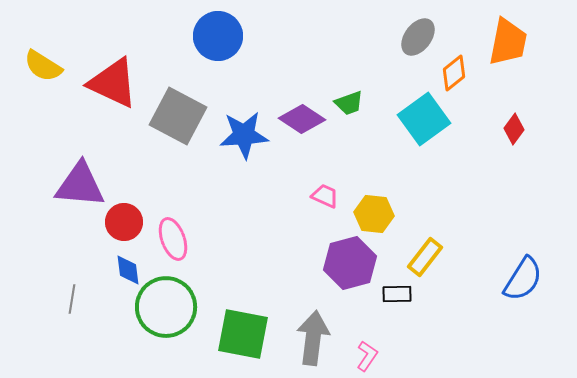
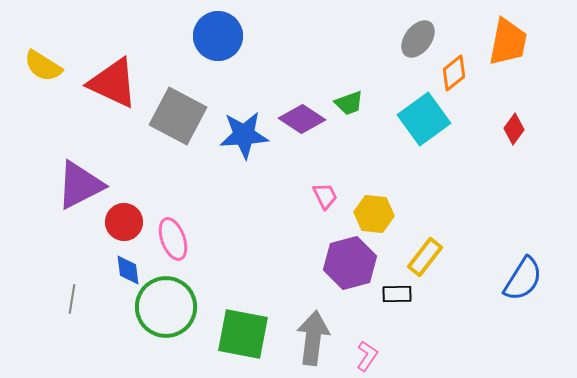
gray ellipse: moved 2 px down
purple triangle: rotated 32 degrees counterclockwise
pink trapezoid: rotated 40 degrees clockwise
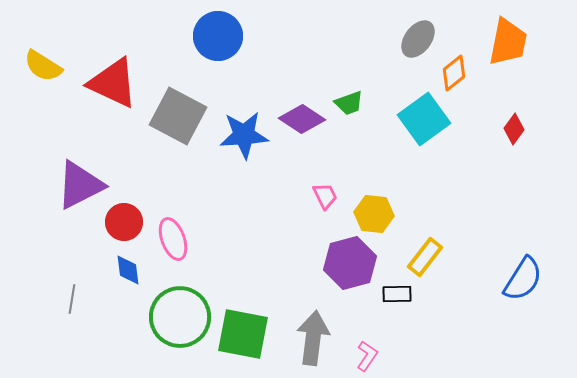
green circle: moved 14 px right, 10 px down
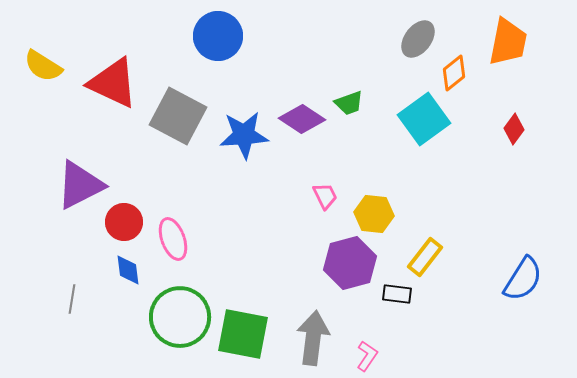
black rectangle: rotated 8 degrees clockwise
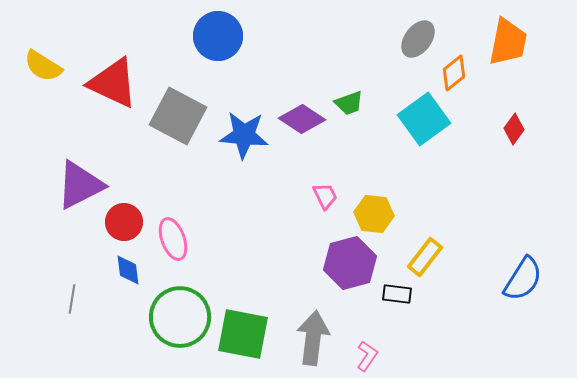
blue star: rotated 9 degrees clockwise
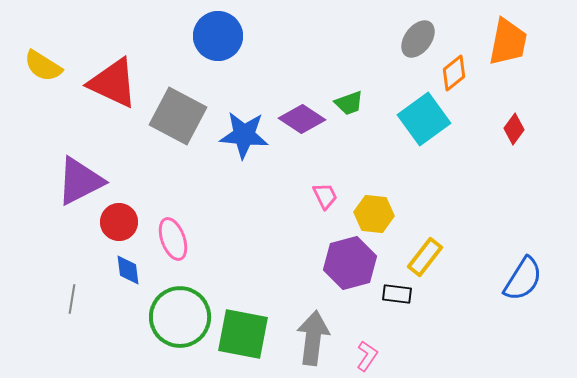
purple triangle: moved 4 px up
red circle: moved 5 px left
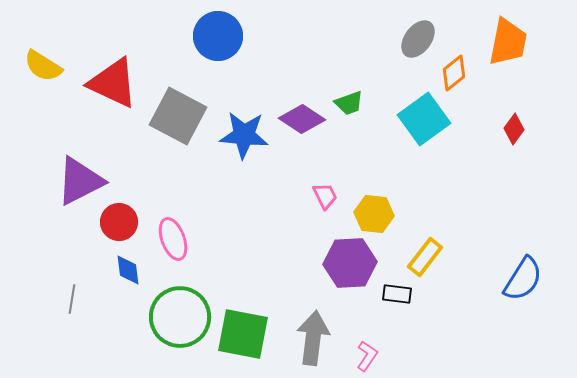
purple hexagon: rotated 12 degrees clockwise
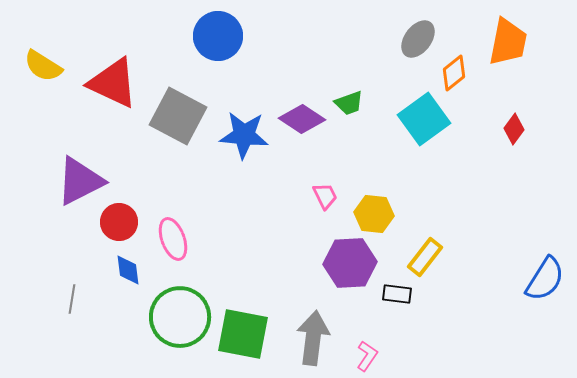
blue semicircle: moved 22 px right
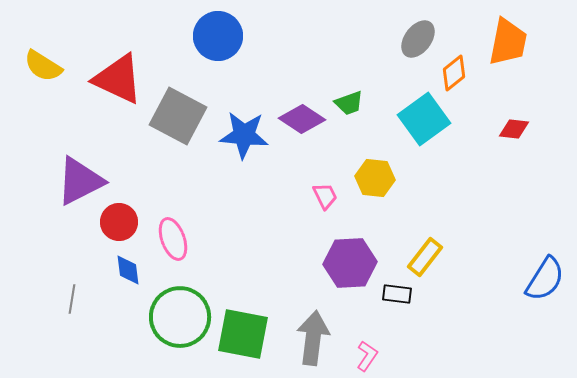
red triangle: moved 5 px right, 4 px up
red diamond: rotated 60 degrees clockwise
yellow hexagon: moved 1 px right, 36 px up
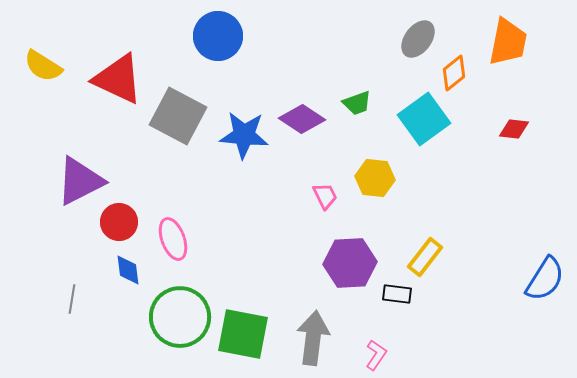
green trapezoid: moved 8 px right
pink L-shape: moved 9 px right, 1 px up
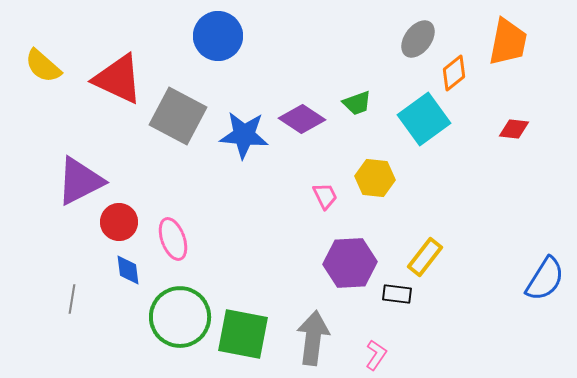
yellow semicircle: rotated 9 degrees clockwise
